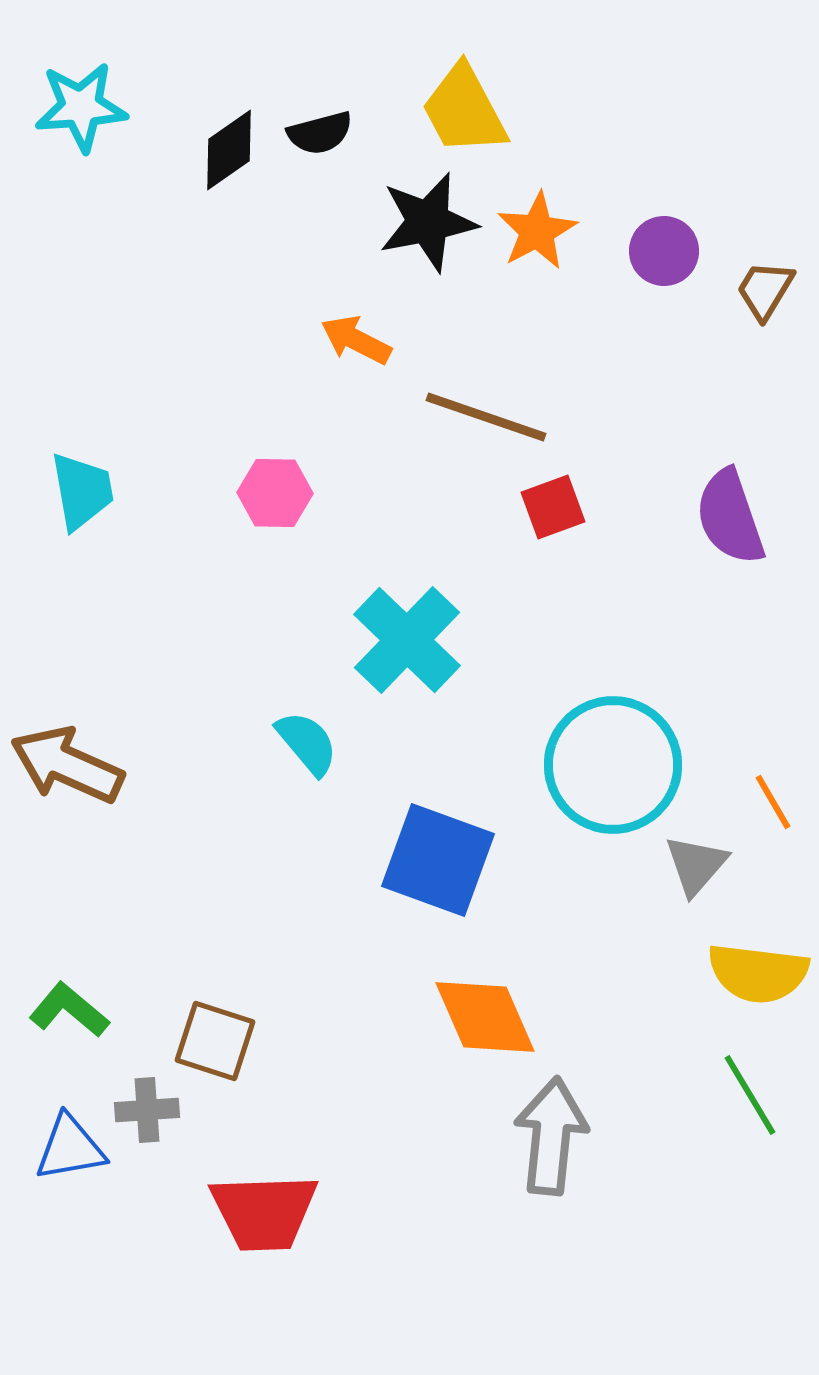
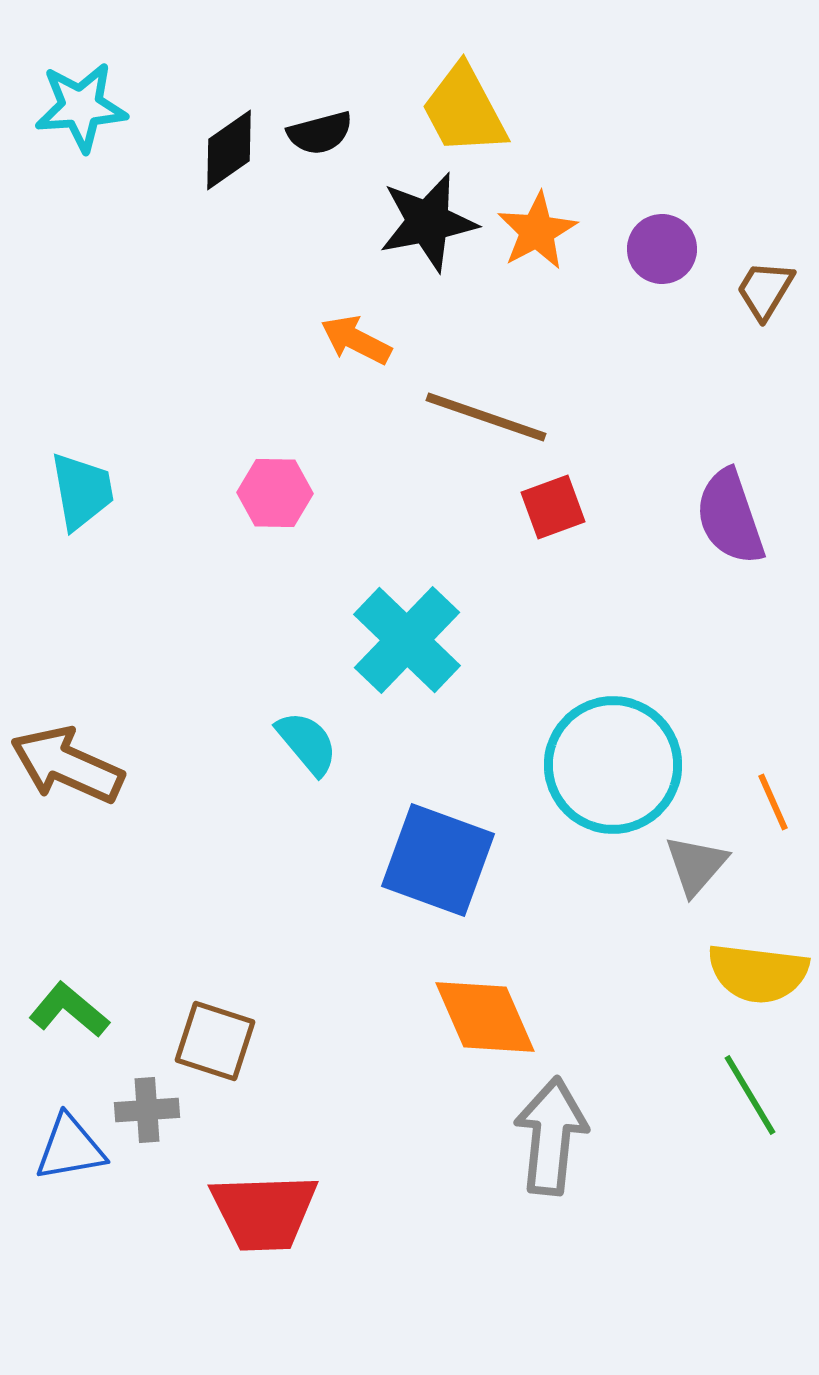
purple circle: moved 2 px left, 2 px up
orange line: rotated 6 degrees clockwise
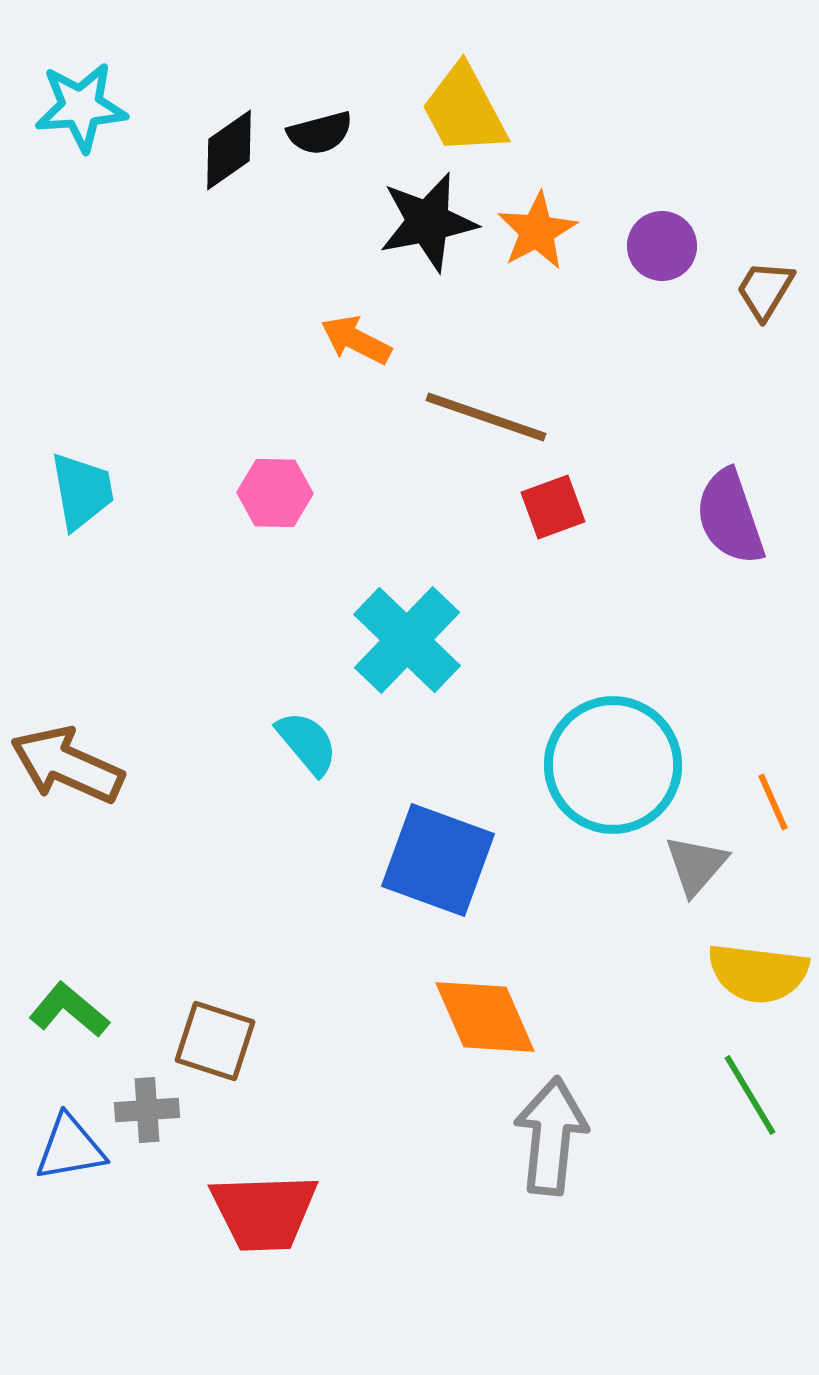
purple circle: moved 3 px up
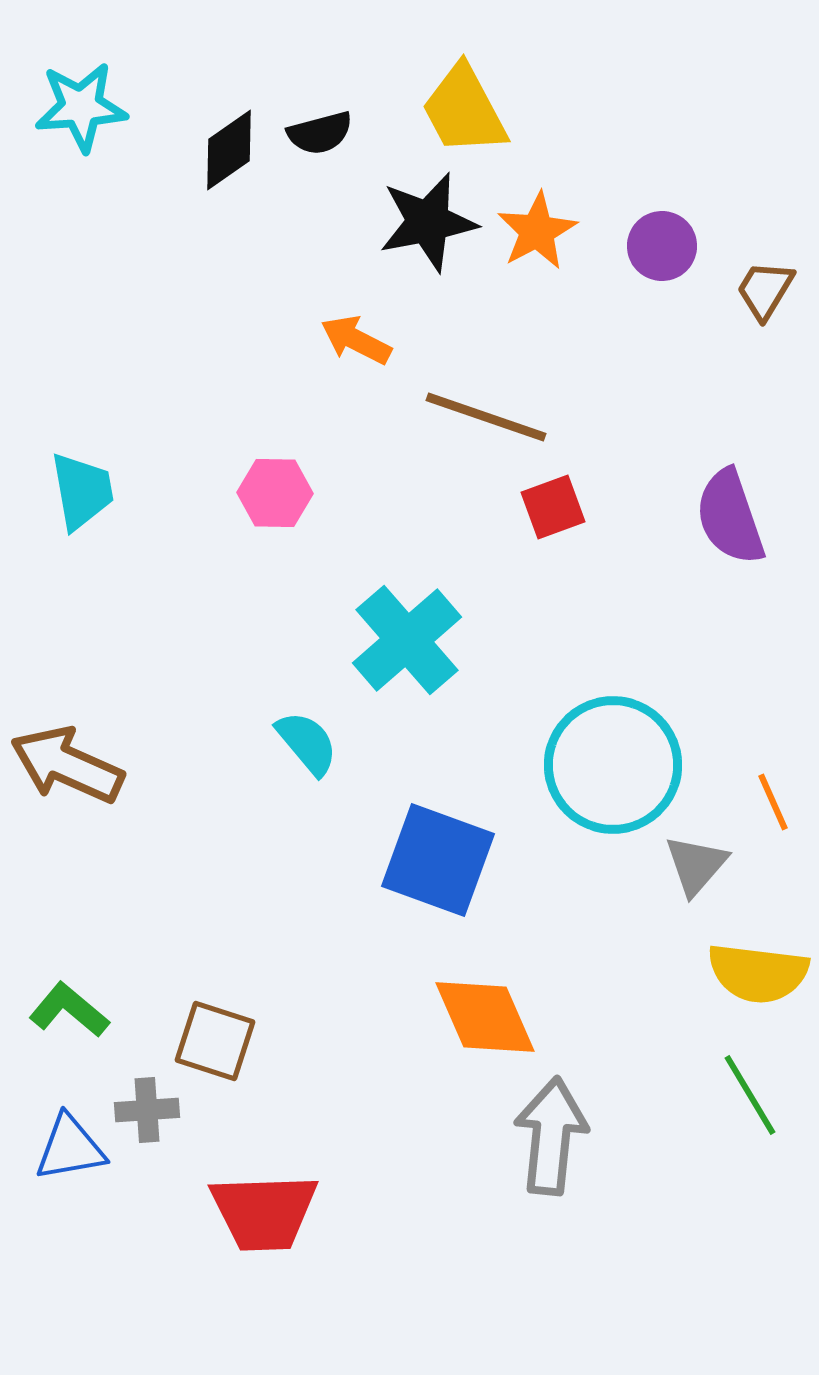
cyan cross: rotated 5 degrees clockwise
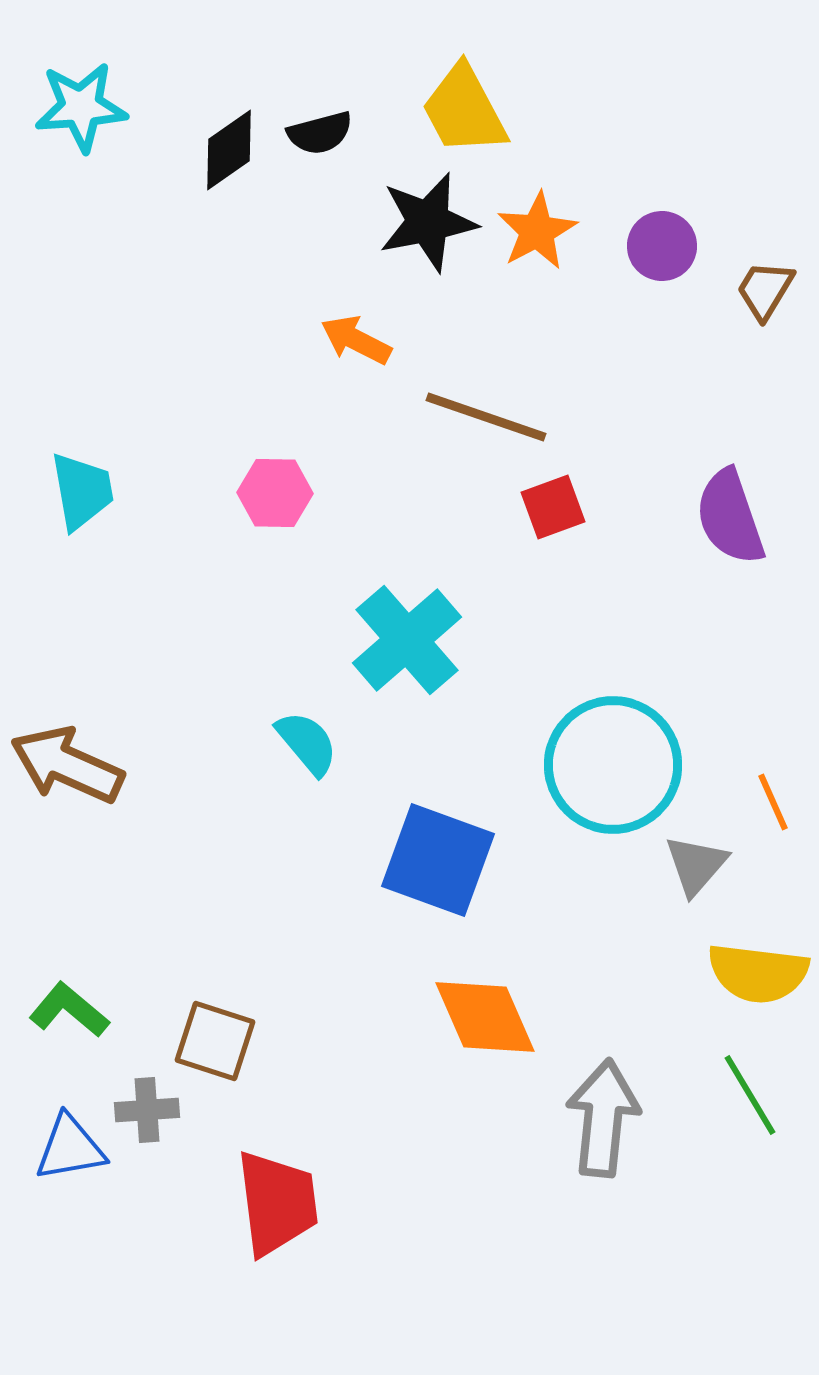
gray arrow: moved 52 px right, 18 px up
red trapezoid: moved 13 px right, 9 px up; rotated 95 degrees counterclockwise
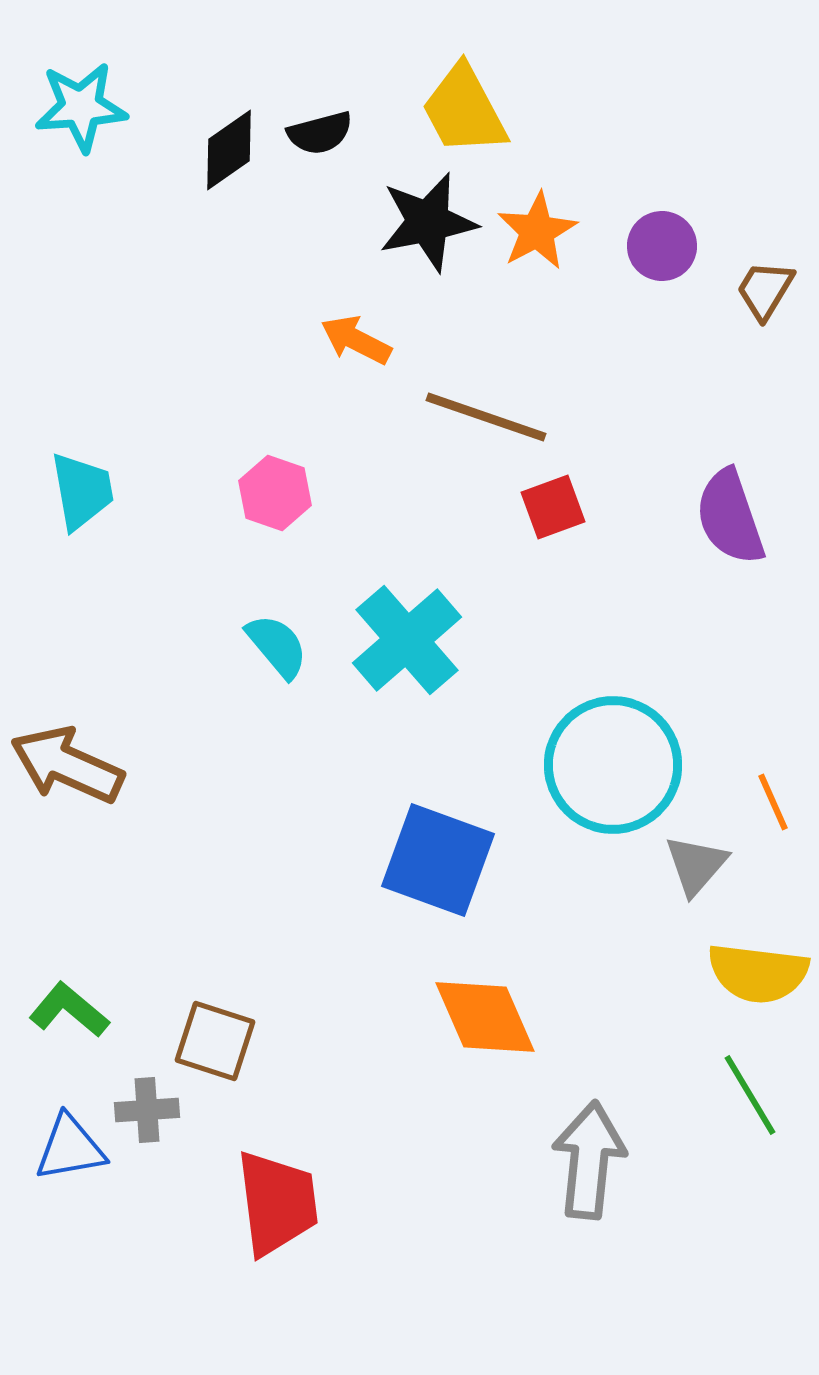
pink hexagon: rotated 18 degrees clockwise
cyan semicircle: moved 30 px left, 97 px up
gray arrow: moved 14 px left, 42 px down
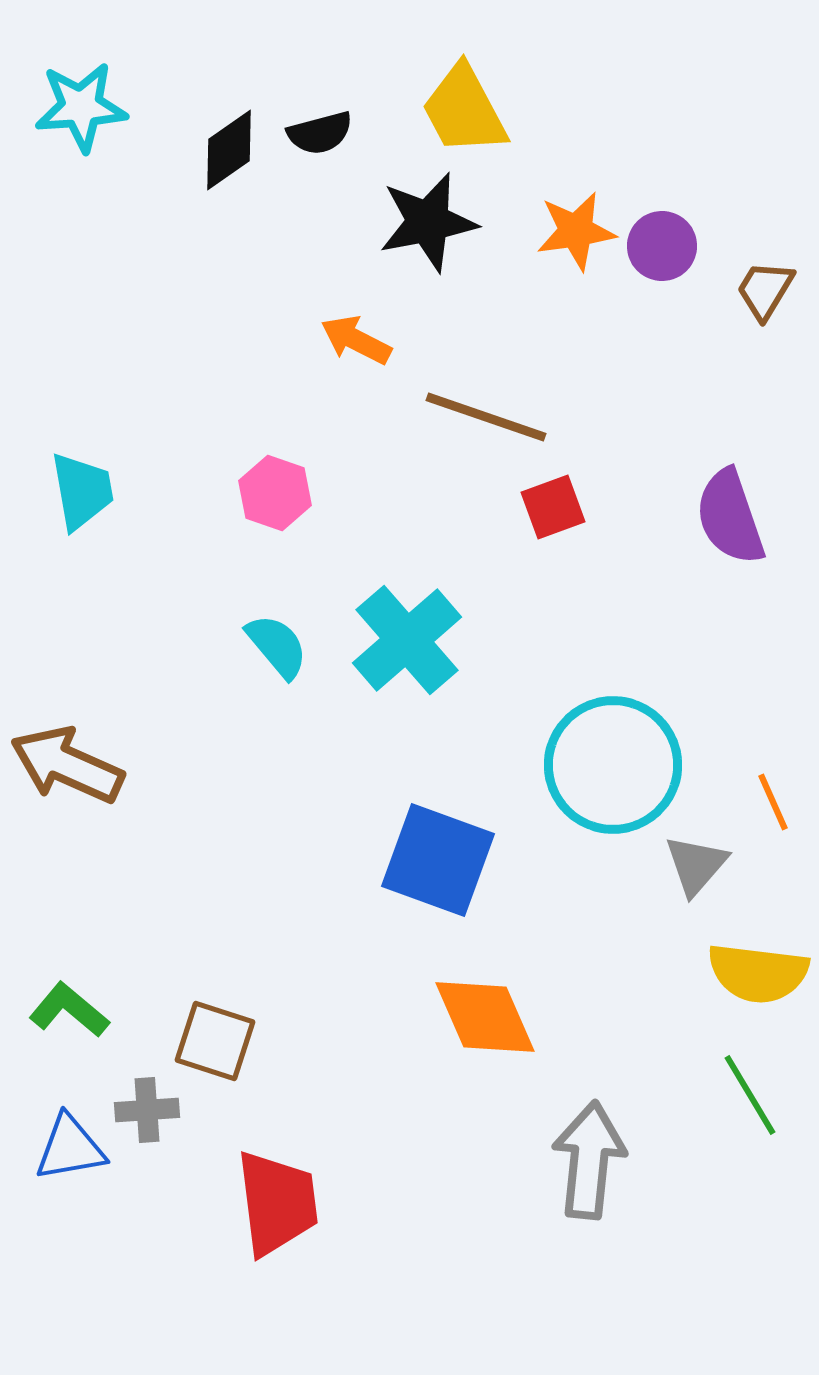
orange star: moved 39 px right; rotated 20 degrees clockwise
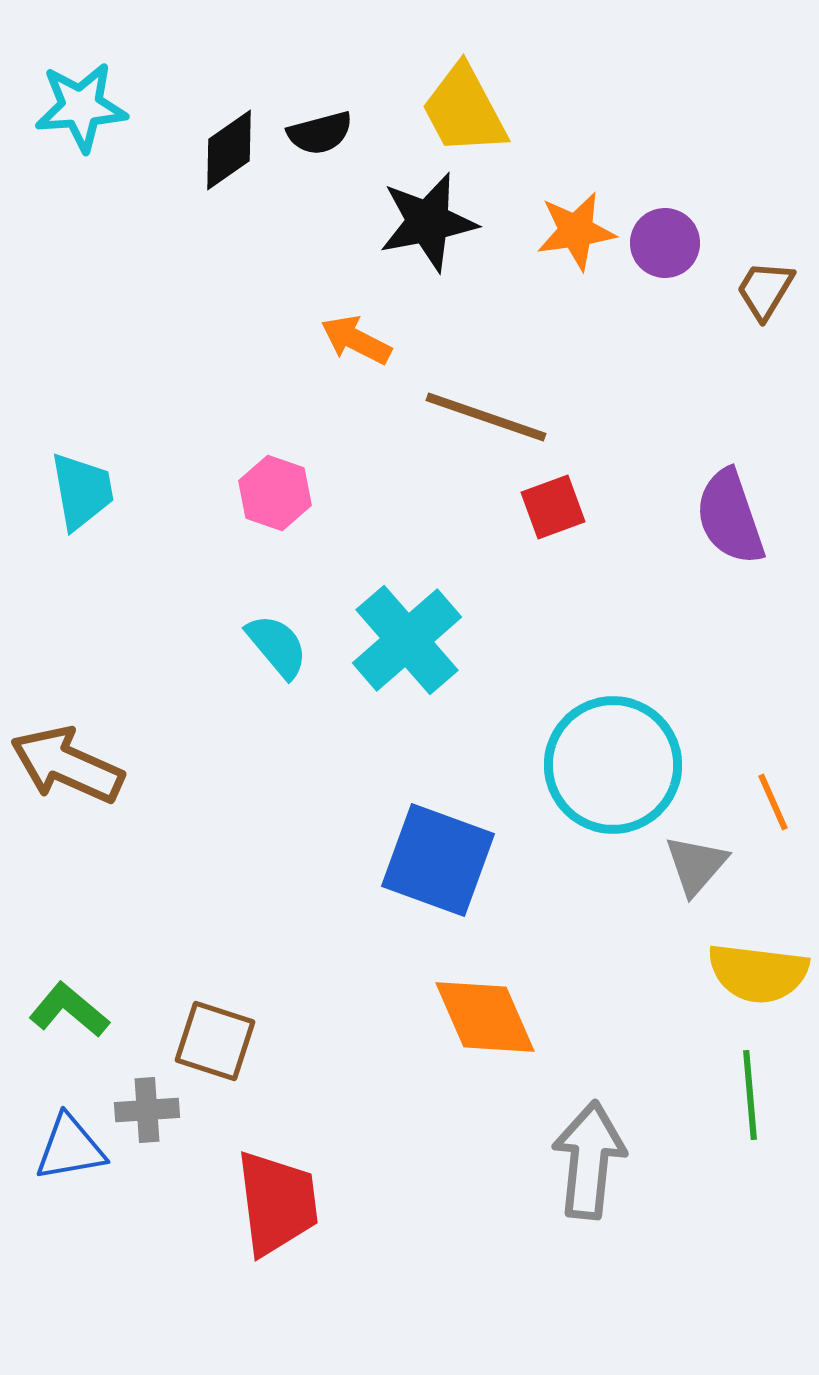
purple circle: moved 3 px right, 3 px up
green line: rotated 26 degrees clockwise
